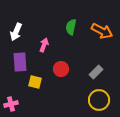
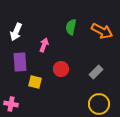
yellow circle: moved 4 px down
pink cross: rotated 24 degrees clockwise
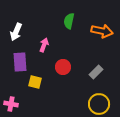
green semicircle: moved 2 px left, 6 px up
orange arrow: rotated 15 degrees counterclockwise
red circle: moved 2 px right, 2 px up
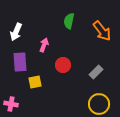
orange arrow: rotated 40 degrees clockwise
red circle: moved 2 px up
yellow square: rotated 24 degrees counterclockwise
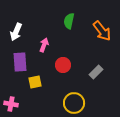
yellow circle: moved 25 px left, 1 px up
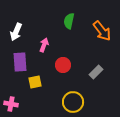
yellow circle: moved 1 px left, 1 px up
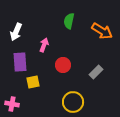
orange arrow: rotated 20 degrees counterclockwise
yellow square: moved 2 px left
pink cross: moved 1 px right
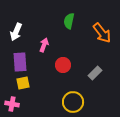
orange arrow: moved 2 px down; rotated 20 degrees clockwise
gray rectangle: moved 1 px left, 1 px down
yellow square: moved 10 px left, 1 px down
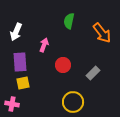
gray rectangle: moved 2 px left
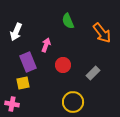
green semicircle: moved 1 px left; rotated 35 degrees counterclockwise
pink arrow: moved 2 px right
purple rectangle: moved 8 px right; rotated 18 degrees counterclockwise
